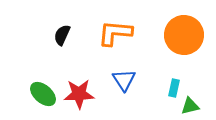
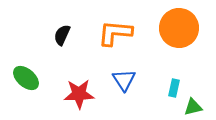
orange circle: moved 5 px left, 7 px up
green ellipse: moved 17 px left, 16 px up
green triangle: moved 3 px right, 1 px down
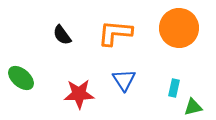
black semicircle: rotated 60 degrees counterclockwise
green ellipse: moved 5 px left
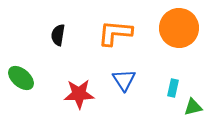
black semicircle: moved 4 px left; rotated 45 degrees clockwise
cyan rectangle: moved 1 px left
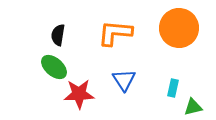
green ellipse: moved 33 px right, 11 px up
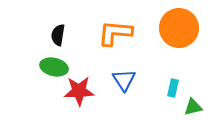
green ellipse: rotated 28 degrees counterclockwise
red star: moved 3 px up
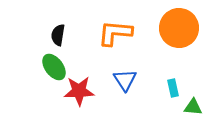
green ellipse: rotated 40 degrees clockwise
blue triangle: moved 1 px right
cyan rectangle: rotated 24 degrees counterclockwise
green triangle: rotated 18 degrees clockwise
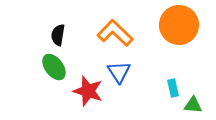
orange circle: moved 3 px up
orange L-shape: rotated 39 degrees clockwise
blue triangle: moved 6 px left, 8 px up
red star: moved 9 px right; rotated 20 degrees clockwise
green triangle: moved 2 px up
